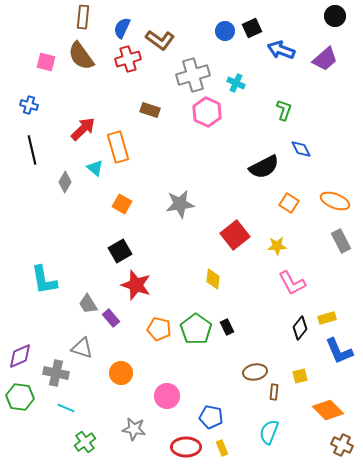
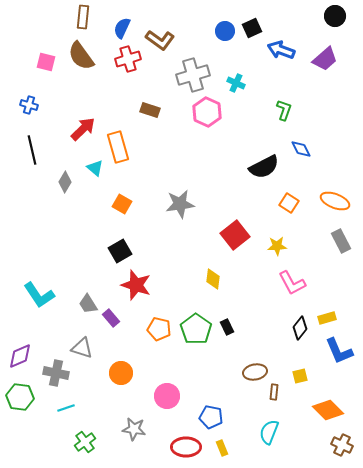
cyan L-shape at (44, 280): moved 5 px left, 15 px down; rotated 24 degrees counterclockwise
cyan line at (66, 408): rotated 42 degrees counterclockwise
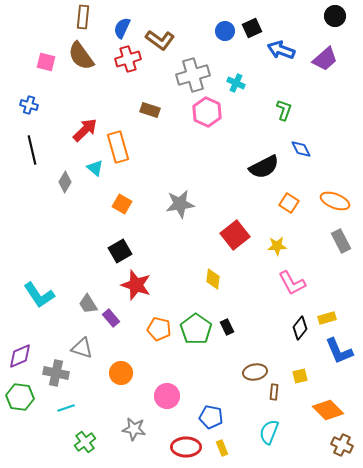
red arrow at (83, 129): moved 2 px right, 1 px down
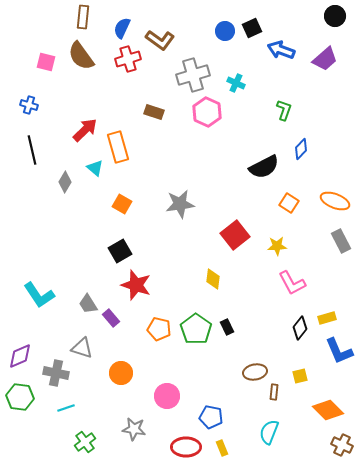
brown rectangle at (150, 110): moved 4 px right, 2 px down
blue diamond at (301, 149): rotated 70 degrees clockwise
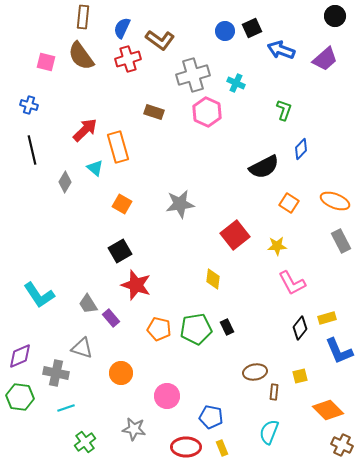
green pentagon at (196, 329): rotated 28 degrees clockwise
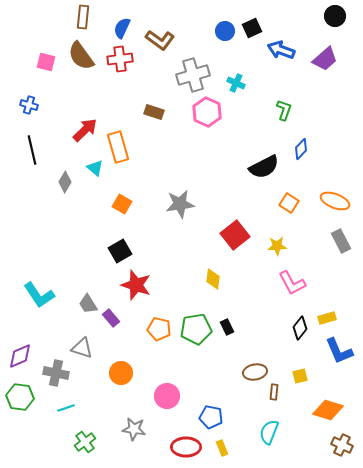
red cross at (128, 59): moved 8 px left; rotated 10 degrees clockwise
orange diamond at (328, 410): rotated 28 degrees counterclockwise
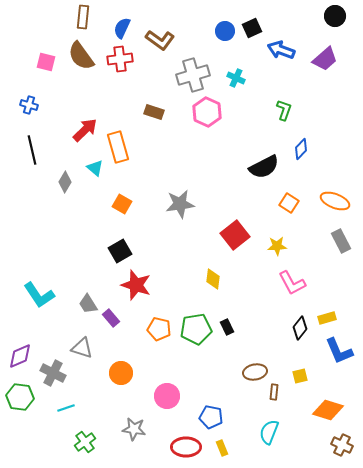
cyan cross at (236, 83): moved 5 px up
gray cross at (56, 373): moved 3 px left; rotated 15 degrees clockwise
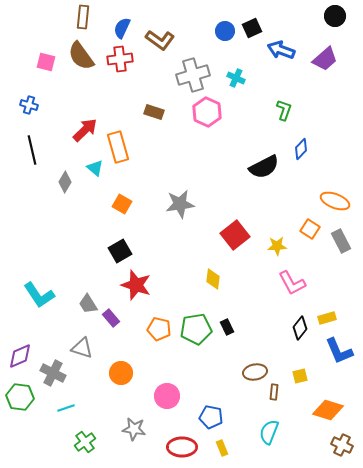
orange square at (289, 203): moved 21 px right, 26 px down
red ellipse at (186, 447): moved 4 px left
